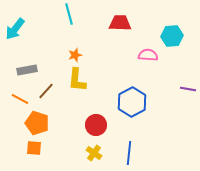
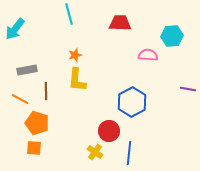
brown line: rotated 42 degrees counterclockwise
red circle: moved 13 px right, 6 px down
yellow cross: moved 1 px right, 1 px up
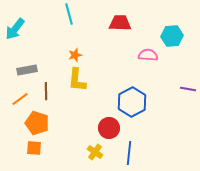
orange line: rotated 66 degrees counterclockwise
red circle: moved 3 px up
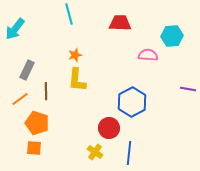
gray rectangle: rotated 54 degrees counterclockwise
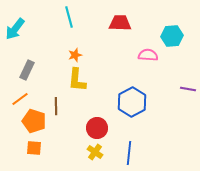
cyan line: moved 3 px down
brown line: moved 10 px right, 15 px down
orange pentagon: moved 3 px left, 2 px up
red circle: moved 12 px left
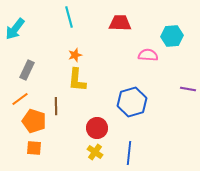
blue hexagon: rotated 12 degrees clockwise
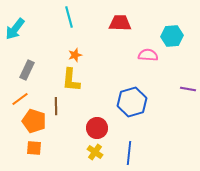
yellow L-shape: moved 6 px left
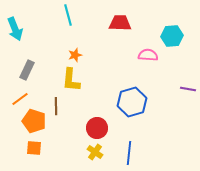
cyan line: moved 1 px left, 2 px up
cyan arrow: rotated 60 degrees counterclockwise
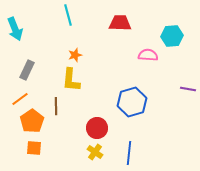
orange pentagon: moved 2 px left; rotated 20 degrees clockwise
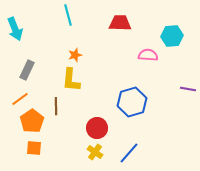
blue line: rotated 35 degrees clockwise
